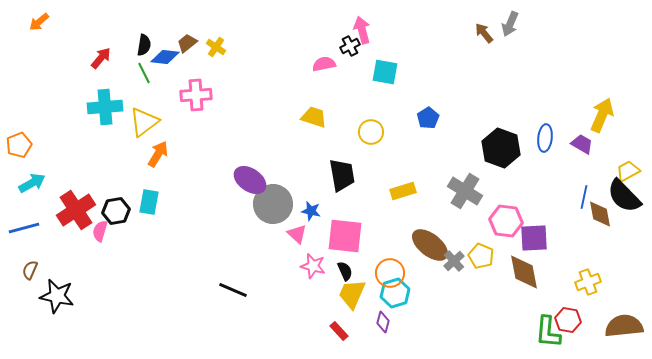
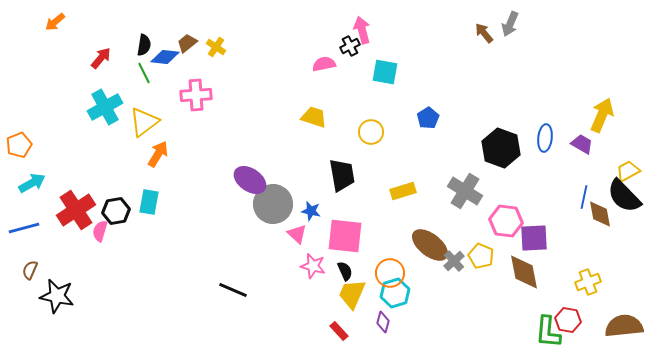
orange arrow at (39, 22): moved 16 px right
cyan cross at (105, 107): rotated 24 degrees counterclockwise
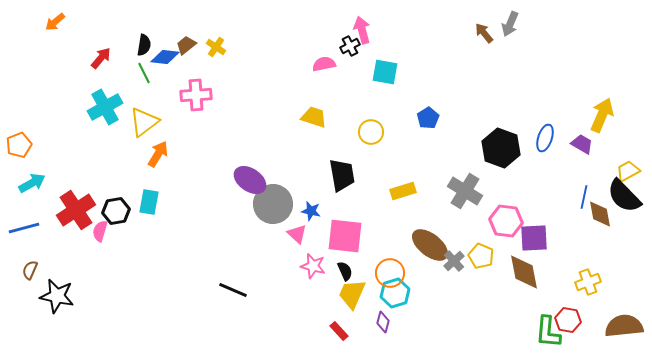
brown trapezoid at (187, 43): moved 1 px left, 2 px down
blue ellipse at (545, 138): rotated 12 degrees clockwise
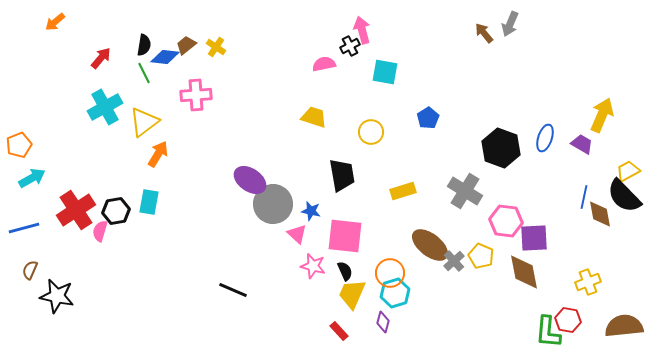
cyan arrow at (32, 183): moved 5 px up
